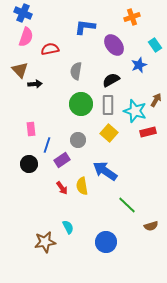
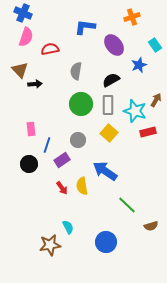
brown star: moved 5 px right, 3 px down
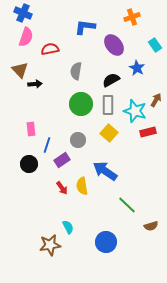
blue star: moved 2 px left, 3 px down; rotated 21 degrees counterclockwise
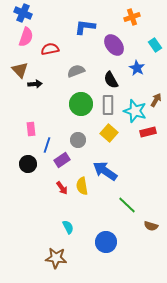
gray semicircle: rotated 60 degrees clockwise
black semicircle: rotated 90 degrees counterclockwise
black circle: moved 1 px left
brown semicircle: rotated 32 degrees clockwise
brown star: moved 6 px right, 13 px down; rotated 15 degrees clockwise
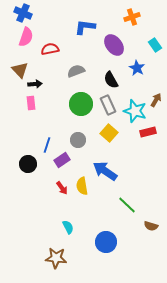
gray rectangle: rotated 24 degrees counterclockwise
pink rectangle: moved 26 px up
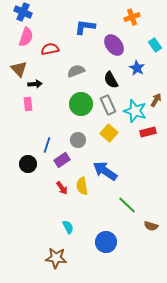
blue cross: moved 1 px up
brown triangle: moved 1 px left, 1 px up
pink rectangle: moved 3 px left, 1 px down
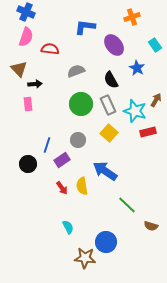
blue cross: moved 3 px right
red semicircle: rotated 18 degrees clockwise
brown star: moved 29 px right
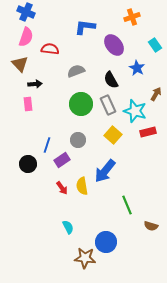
brown triangle: moved 1 px right, 5 px up
brown arrow: moved 6 px up
yellow square: moved 4 px right, 2 px down
blue arrow: rotated 85 degrees counterclockwise
green line: rotated 24 degrees clockwise
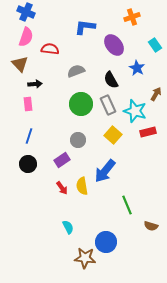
blue line: moved 18 px left, 9 px up
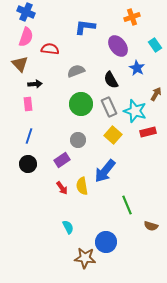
purple ellipse: moved 4 px right, 1 px down
gray rectangle: moved 1 px right, 2 px down
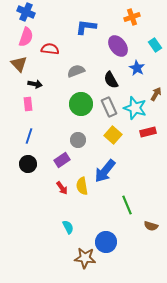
blue L-shape: moved 1 px right
brown triangle: moved 1 px left
black arrow: rotated 16 degrees clockwise
cyan star: moved 3 px up
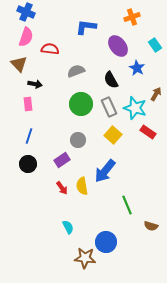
red rectangle: rotated 49 degrees clockwise
